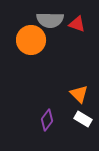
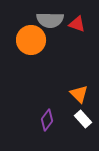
white rectangle: rotated 18 degrees clockwise
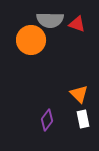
white rectangle: rotated 30 degrees clockwise
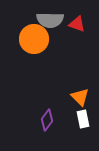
orange circle: moved 3 px right, 1 px up
orange triangle: moved 1 px right, 3 px down
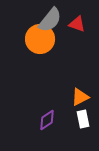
gray semicircle: rotated 52 degrees counterclockwise
orange circle: moved 6 px right
orange triangle: rotated 48 degrees clockwise
purple diamond: rotated 20 degrees clockwise
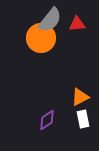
red triangle: rotated 24 degrees counterclockwise
orange circle: moved 1 px right, 1 px up
